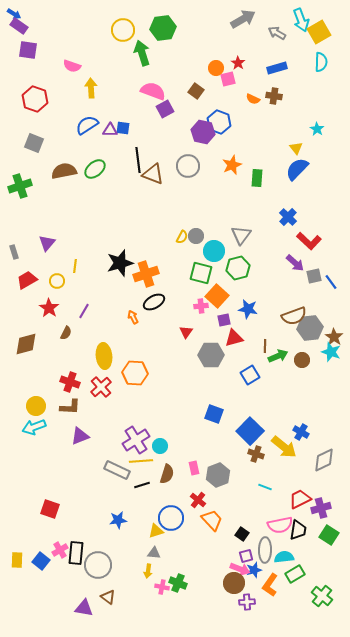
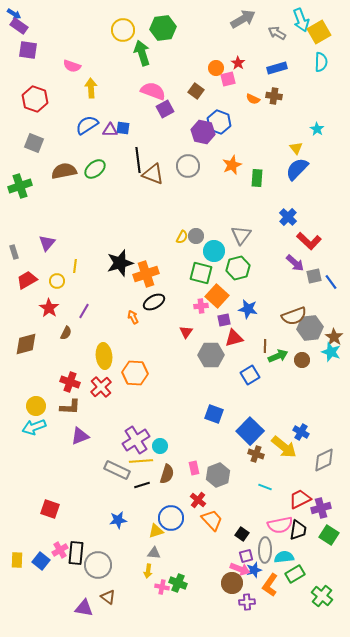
brown circle at (234, 583): moved 2 px left
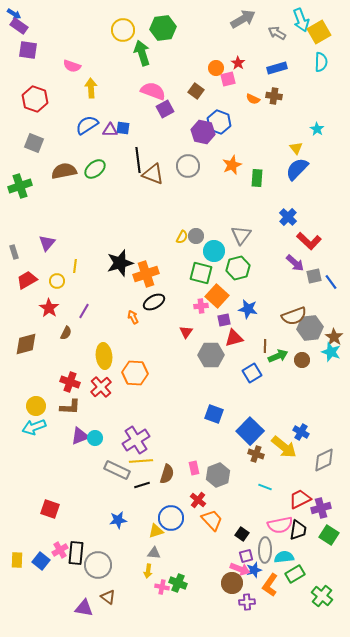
blue square at (250, 375): moved 2 px right, 2 px up
cyan circle at (160, 446): moved 65 px left, 8 px up
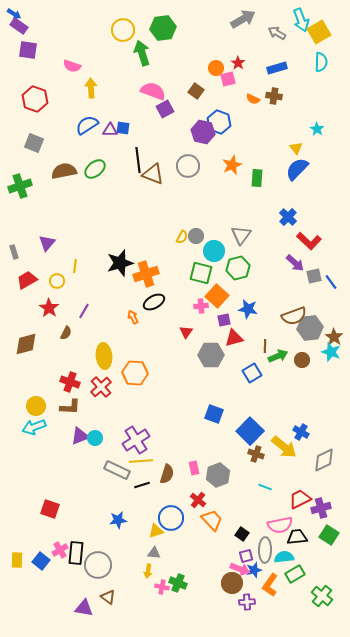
black trapezoid at (298, 530): moved 1 px left, 7 px down; rotated 105 degrees counterclockwise
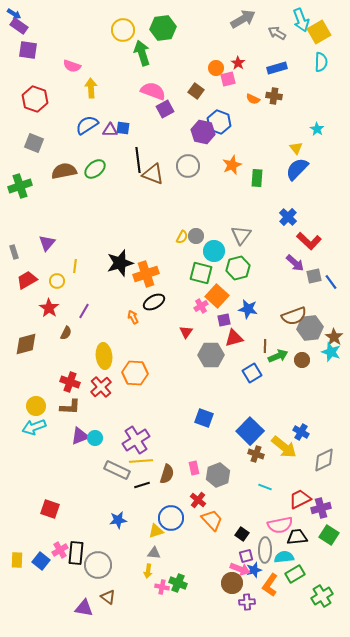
pink cross at (201, 306): rotated 24 degrees counterclockwise
blue square at (214, 414): moved 10 px left, 4 px down
green cross at (322, 596): rotated 20 degrees clockwise
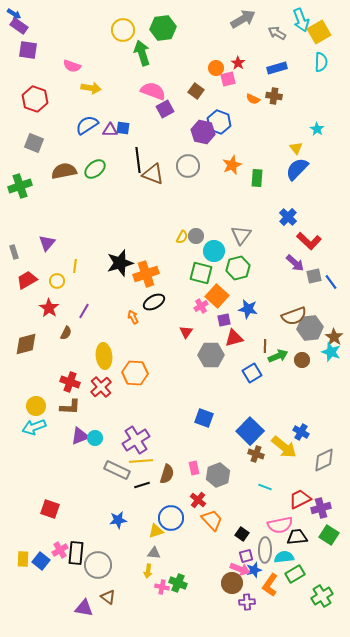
yellow arrow at (91, 88): rotated 102 degrees clockwise
yellow rectangle at (17, 560): moved 6 px right, 1 px up
